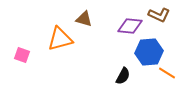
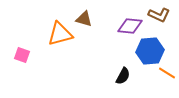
orange triangle: moved 5 px up
blue hexagon: moved 1 px right, 1 px up
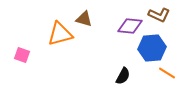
blue hexagon: moved 2 px right, 3 px up
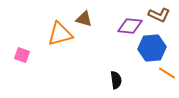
black semicircle: moved 7 px left, 4 px down; rotated 36 degrees counterclockwise
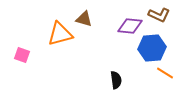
orange line: moved 2 px left
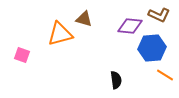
orange line: moved 2 px down
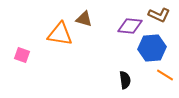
orange triangle: rotated 24 degrees clockwise
black semicircle: moved 9 px right
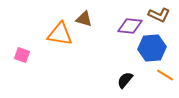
black semicircle: rotated 132 degrees counterclockwise
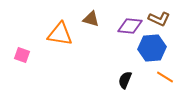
brown L-shape: moved 4 px down
brown triangle: moved 7 px right
orange line: moved 2 px down
black semicircle: rotated 18 degrees counterclockwise
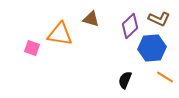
purple diamond: rotated 50 degrees counterclockwise
pink square: moved 10 px right, 7 px up
